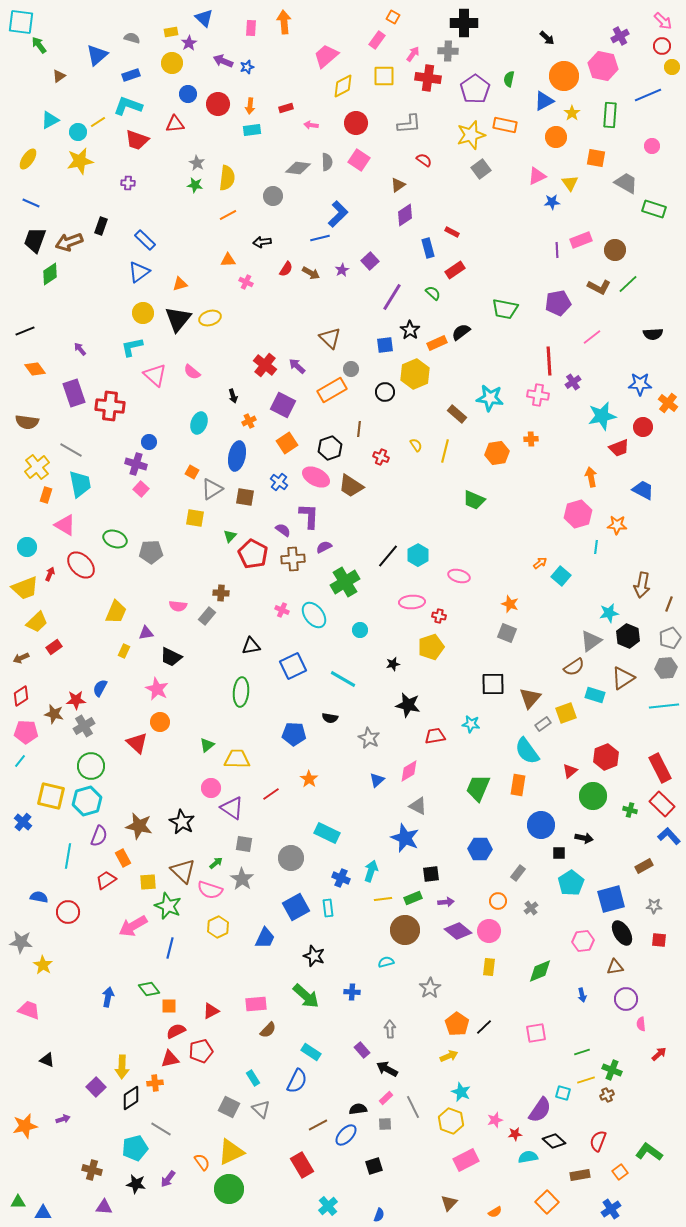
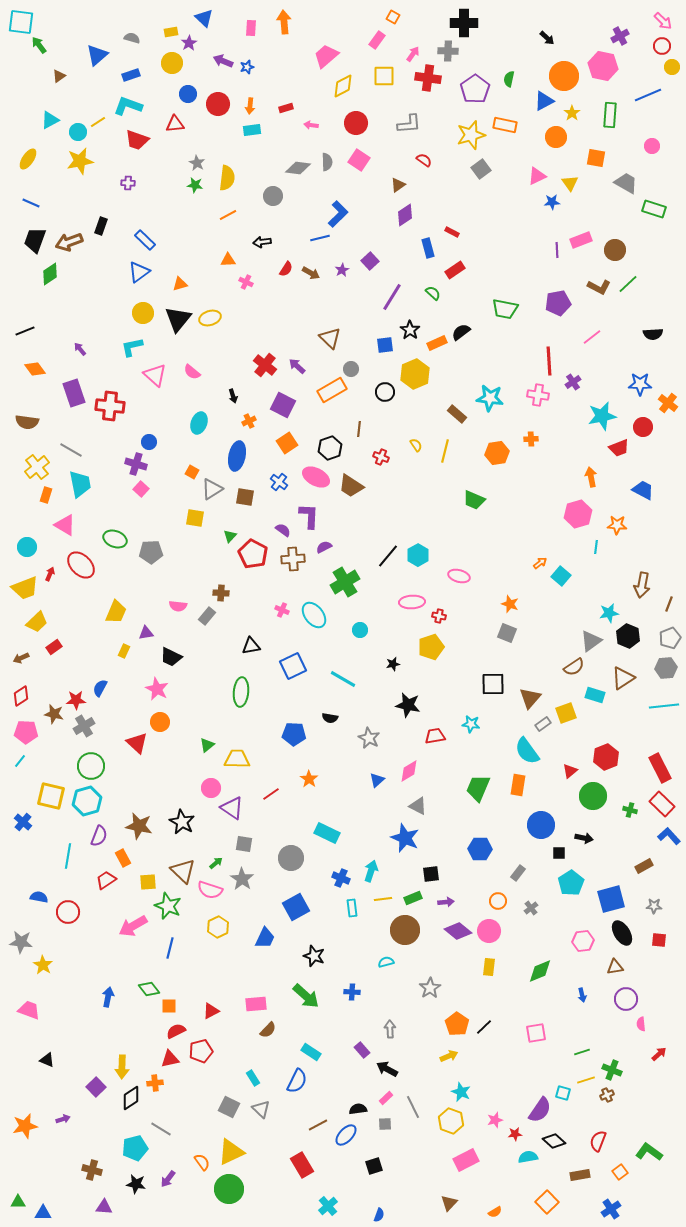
cyan rectangle at (328, 908): moved 24 px right
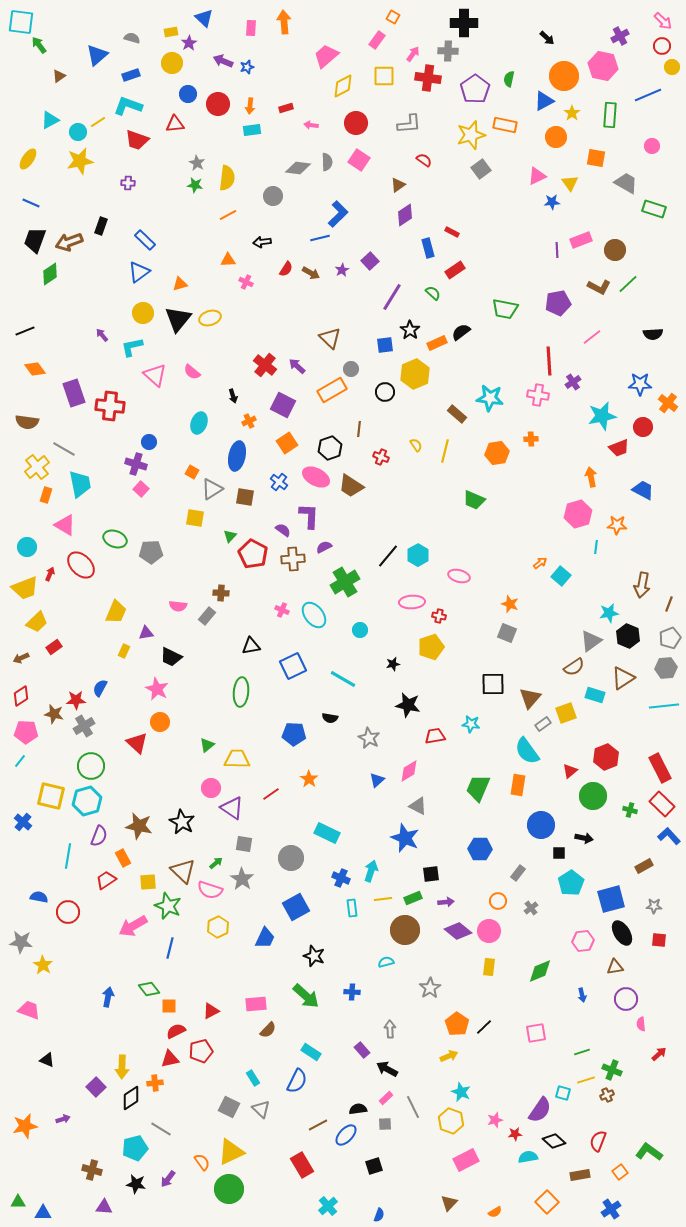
purple arrow at (80, 349): moved 22 px right, 14 px up
gray line at (71, 450): moved 7 px left, 1 px up
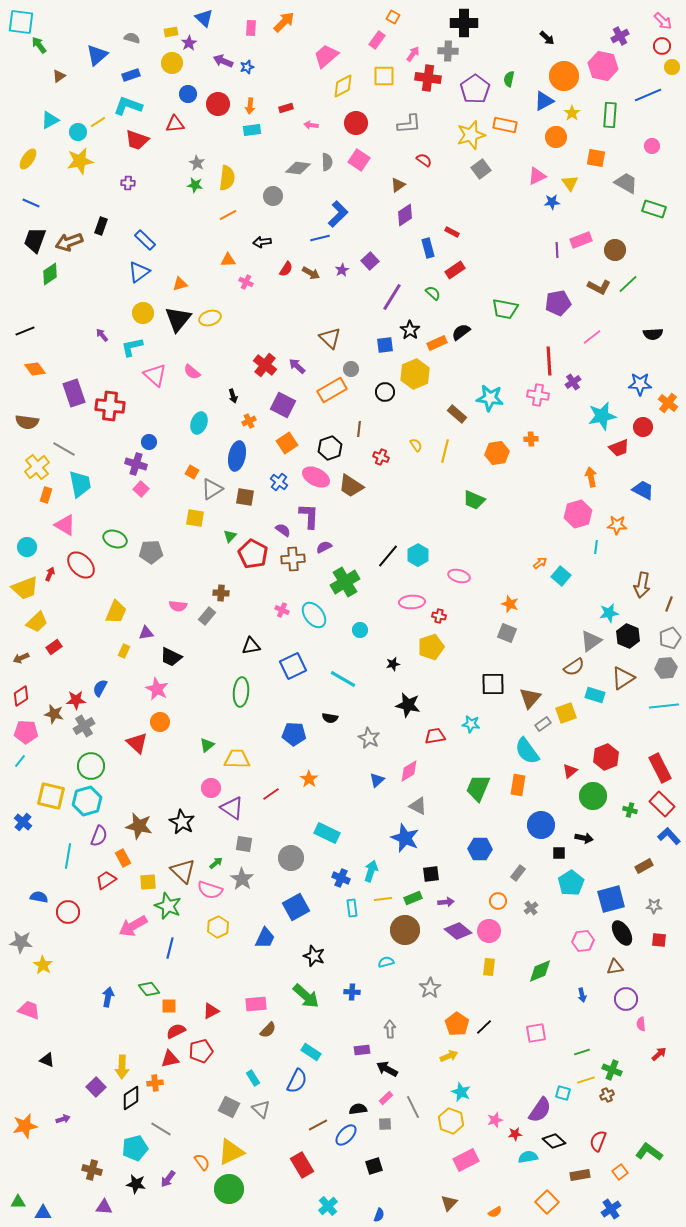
orange arrow at (284, 22): rotated 50 degrees clockwise
purple rectangle at (362, 1050): rotated 56 degrees counterclockwise
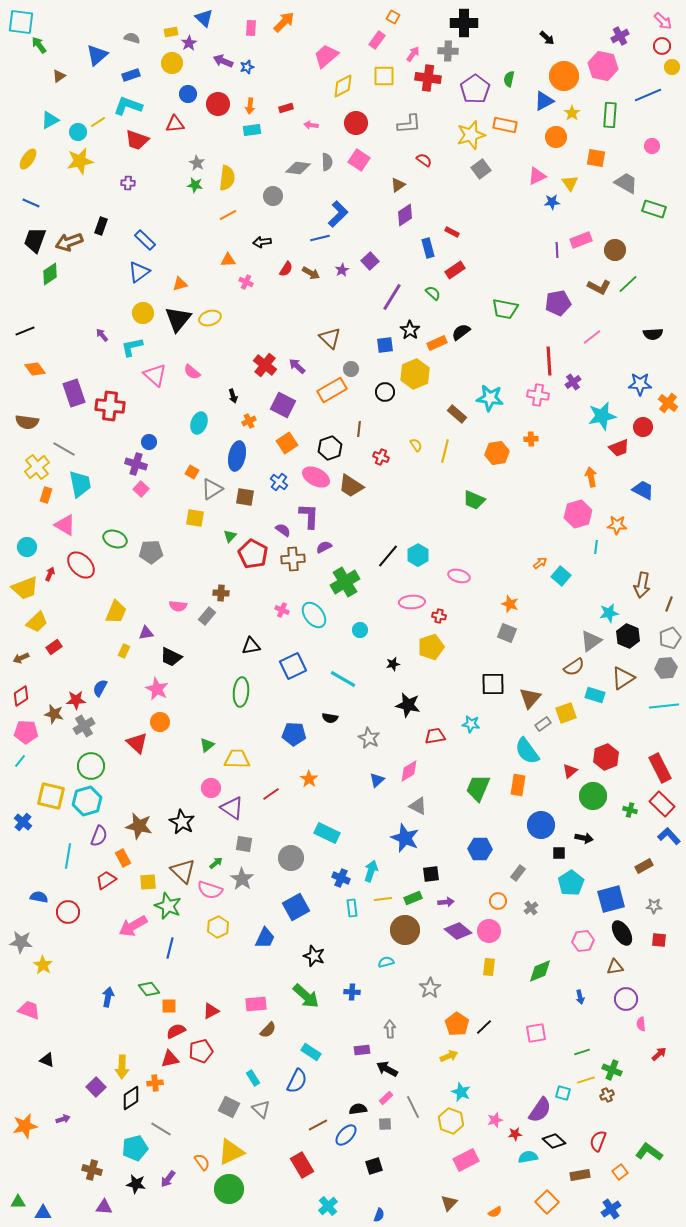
blue arrow at (582, 995): moved 2 px left, 2 px down
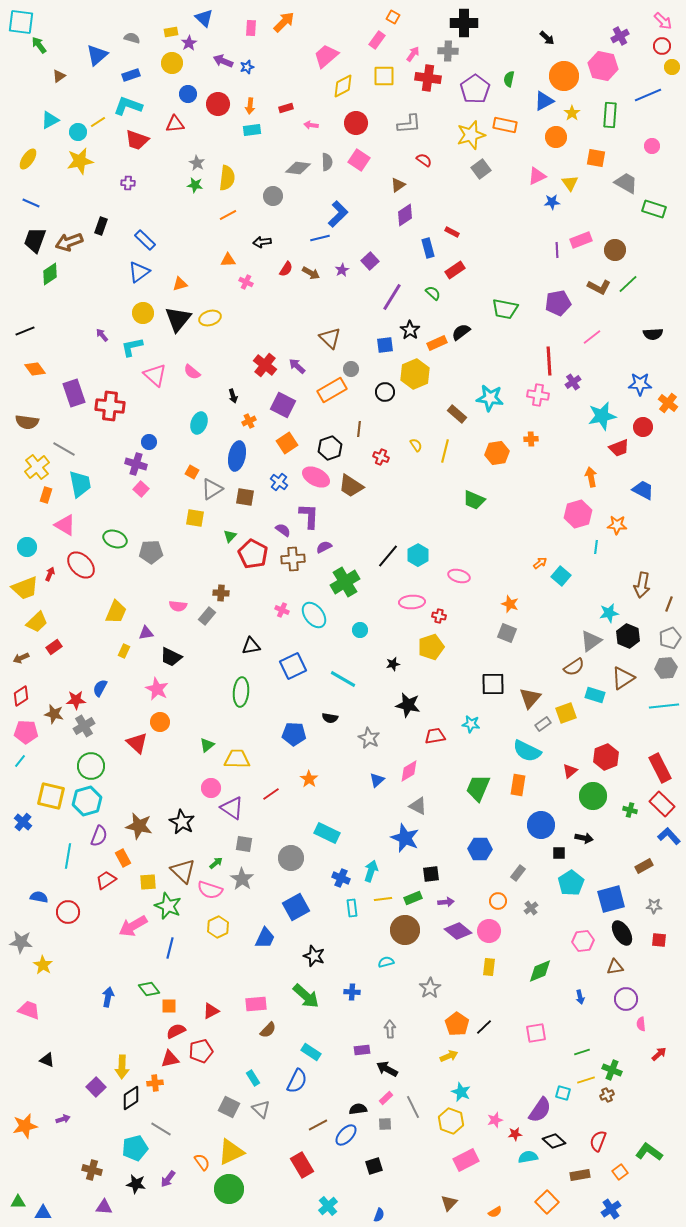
cyan semicircle at (527, 751): rotated 28 degrees counterclockwise
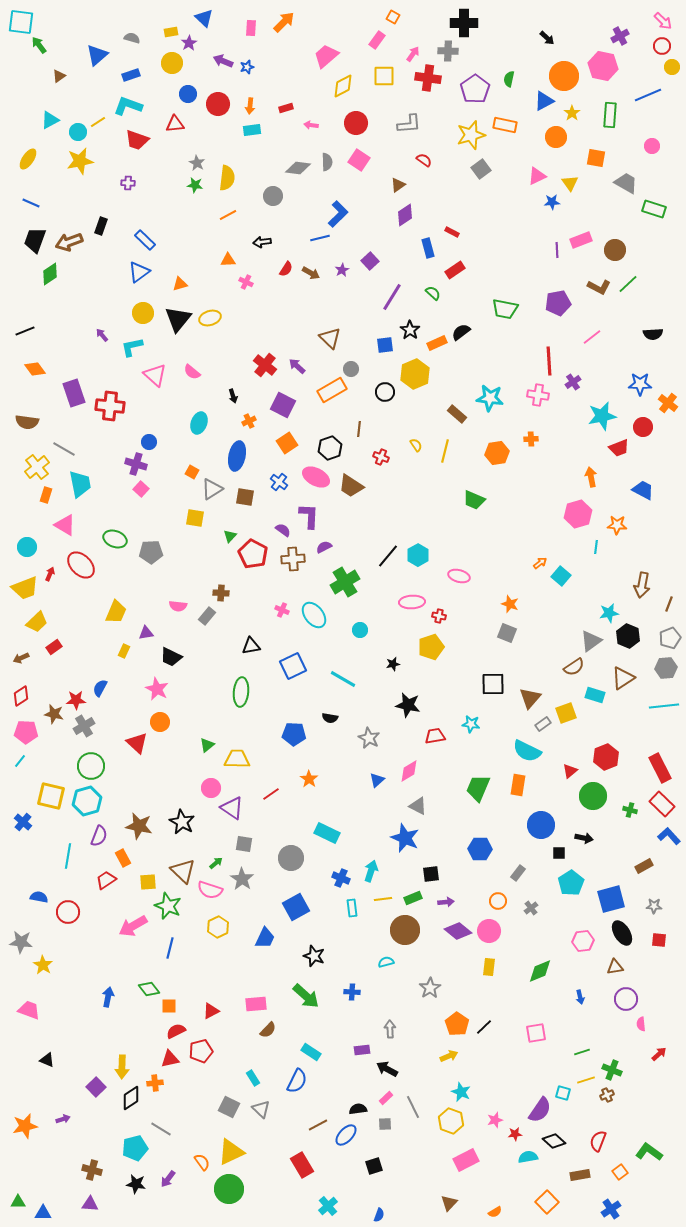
purple triangle at (104, 1207): moved 14 px left, 3 px up
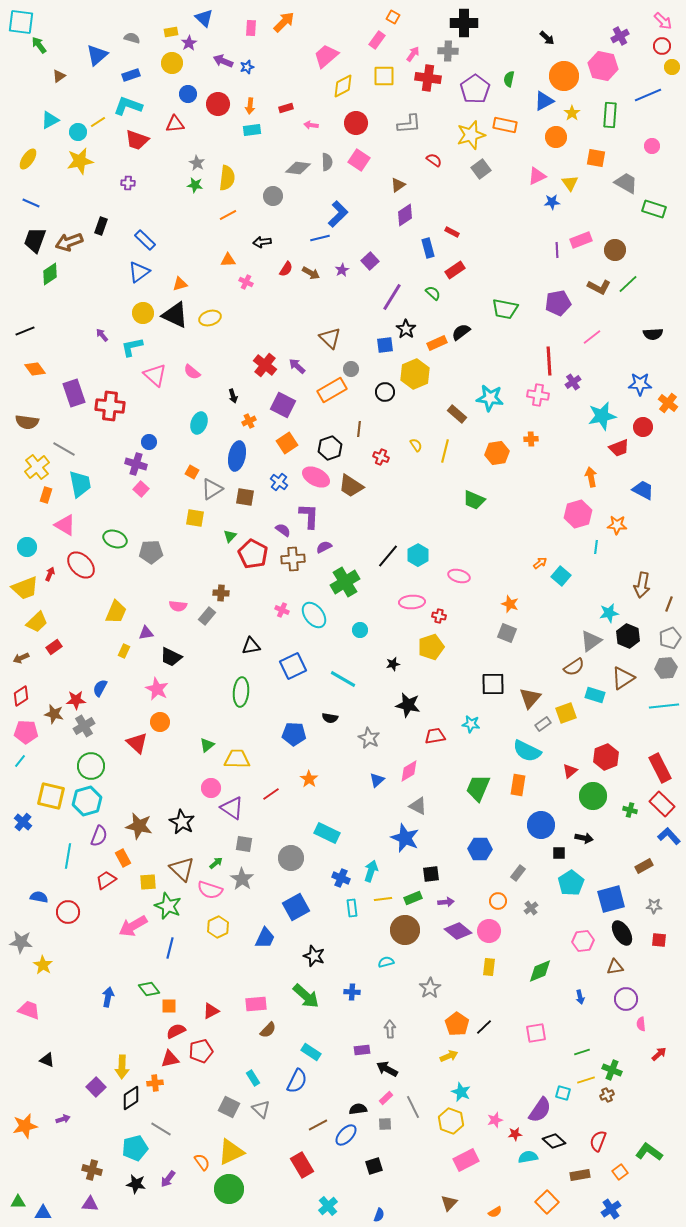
red semicircle at (424, 160): moved 10 px right
black triangle at (178, 319): moved 3 px left, 4 px up; rotated 44 degrees counterclockwise
black star at (410, 330): moved 4 px left, 1 px up
brown triangle at (183, 871): moved 1 px left, 2 px up
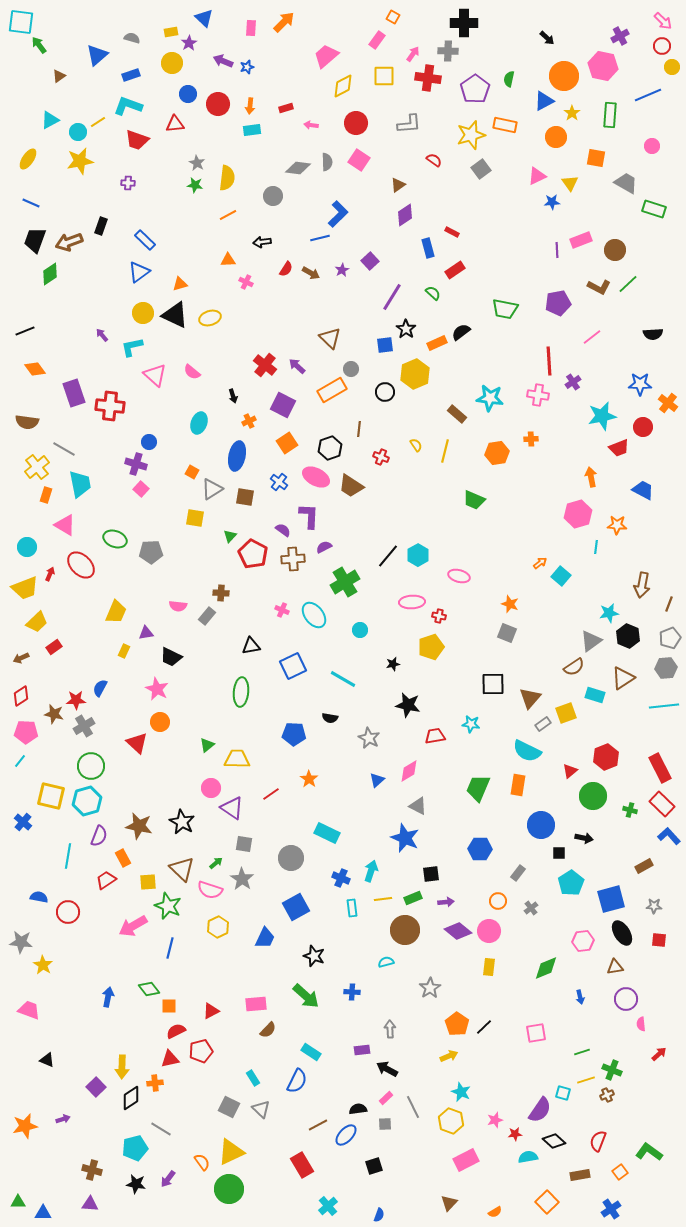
green diamond at (540, 971): moved 6 px right, 3 px up
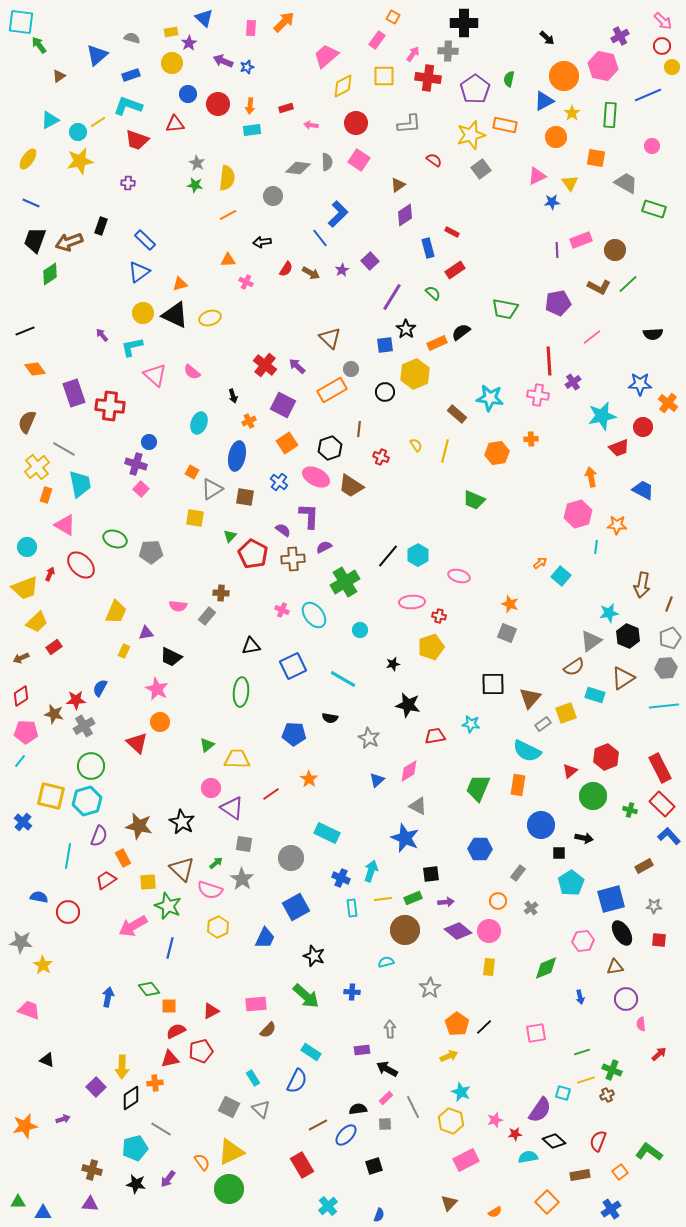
blue line at (320, 238): rotated 66 degrees clockwise
brown semicircle at (27, 422): rotated 105 degrees clockwise
